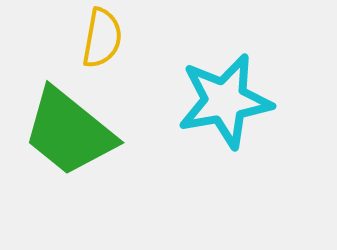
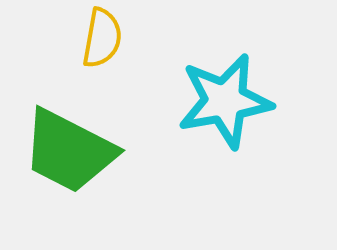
green trapezoid: moved 19 px down; rotated 12 degrees counterclockwise
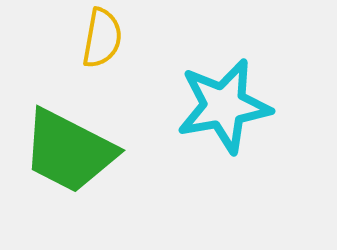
cyan star: moved 1 px left, 5 px down
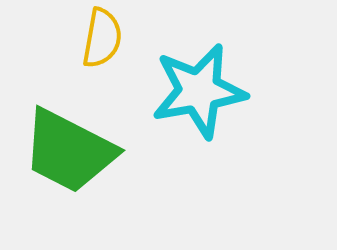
cyan star: moved 25 px left, 15 px up
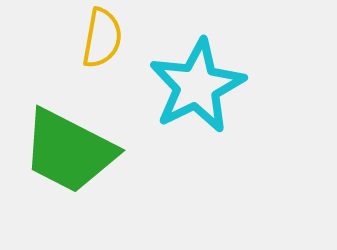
cyan star: moved 2 px left, 5 px up; rotated 16 degrees counterclockwise
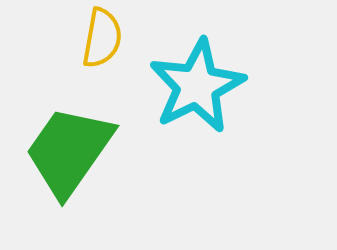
green trapezoid: rotated 98 degrees clockwise
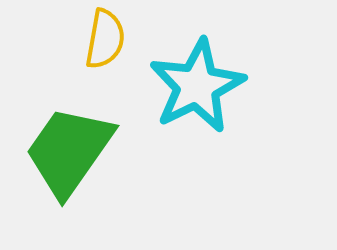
yellow semicircle: moved 3 px right, 1 px down
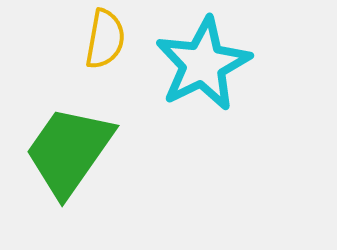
cyan star: moved 6 px right, 22 px up
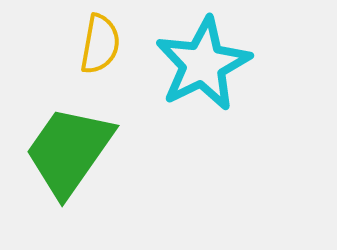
yellow semicircle: moved 5 px left, 5 px down
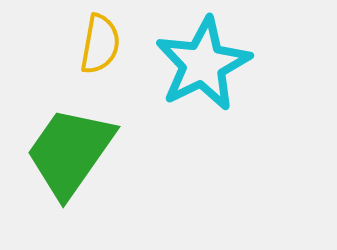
green trapezoid: moved 1 px right, 1 px down
